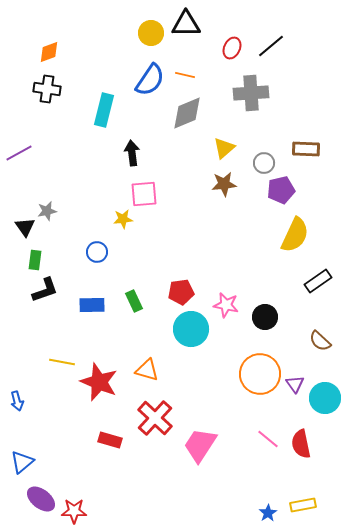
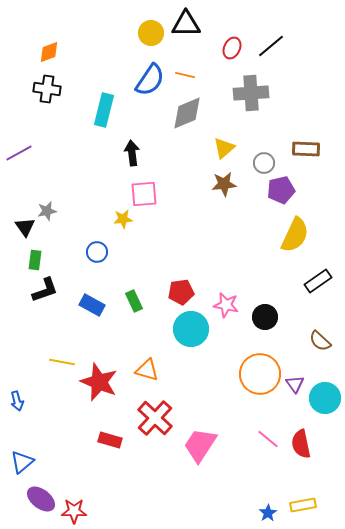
blue rectangle at (92, 305): rotated 30 degrees clockwise
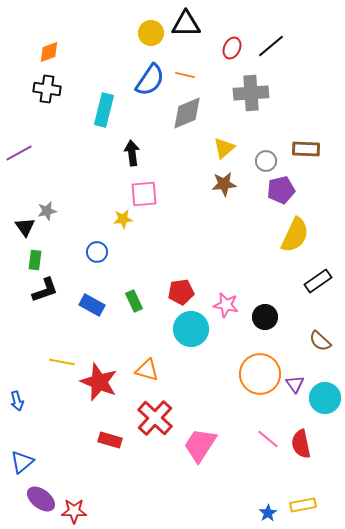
gray circle at (264, 163): moved 2 px right, 2 px up
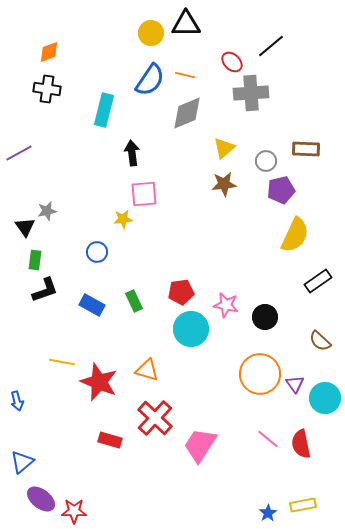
red ellipse at (232, 48): moved 14 px down; rotated 70 degrees counterclockwise
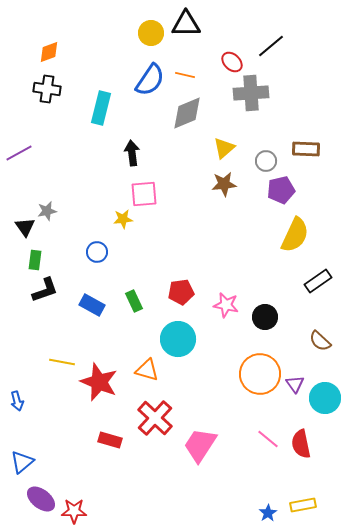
cyan rectangle at (104, 110): moved 3 px left, 2 px up
cyan circle at (191, 329): moved 13 px left, 10 px down
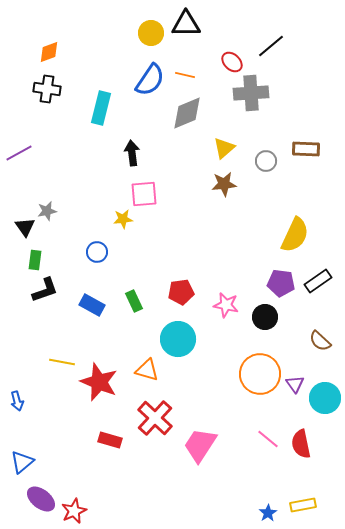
purple pentagon at (281, 190): moved 93 px down; rotated 20 degrees clockwise
red star at (74, 511): rotated 25 degrees counterclockwise
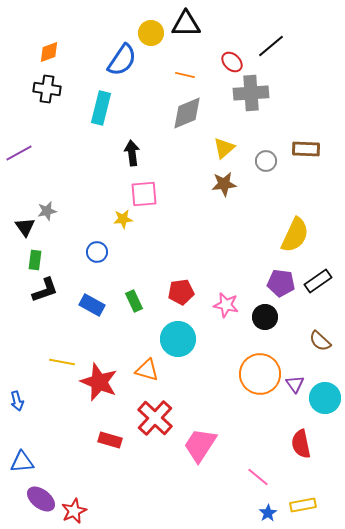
blue semicircle at (150, 80): moved 28 px left, 20 px up
pink line at (268, 439): moved 10 px left, 38 px down
blue triangle at (22, 462): rotated 35 degrees clockwise
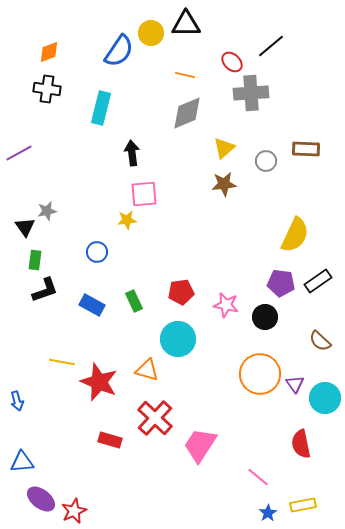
blue semicircle at (122, 60): moved 3 px left, 9 px up
yellow star at (123, 219): moved 4 px right, 1 px down
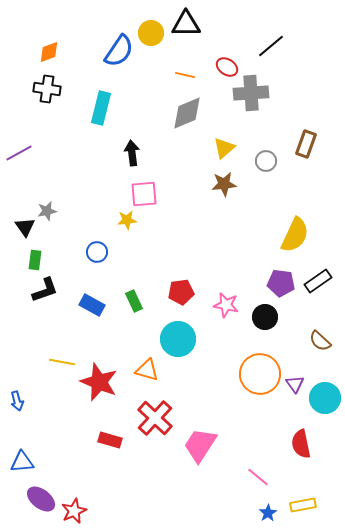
red ellipse at (232, 62): moved 5 px left, 5 px down; rotated 10 degrees counterclockwise
brown rectangle at (306, 149): moved 5 px up; rotated 72 degrees counterclockwise
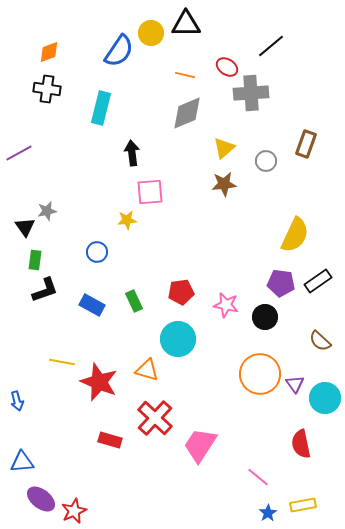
pink square at (144, 194): moved 6 px right, 2 px up
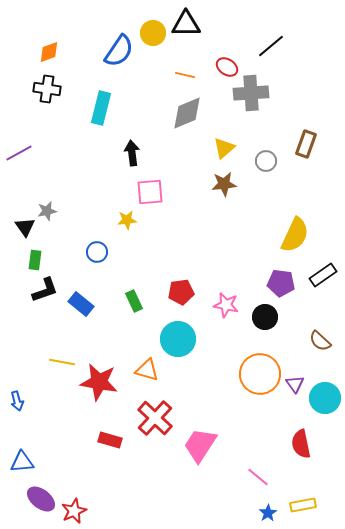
yellow circle at (151, 33): moved 2 px right
black rectangle at (318, 281): moved 5 px right, 6 px up
blue rectangle at (92, 305): moved 11 px left, 1 px up; rotated 10 degrees clockwise
red star at (99, 382): rotated 12 degrees counterclockwise
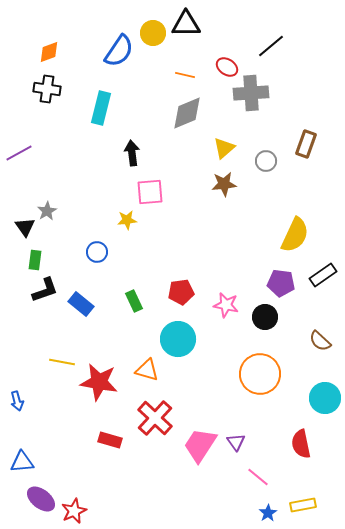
gray star at (47, 211): rotated 18 degrees counterclockwise
purple triangle at (295, 384): moved 59 px left, 58 px down
